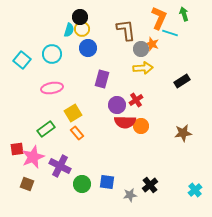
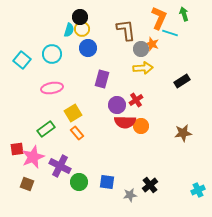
green circle: moved 3 px left, 2 px up
cyan cross: moved 3 px right; rotated 16 degrees clockwise
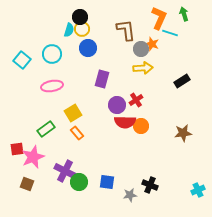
pink ellipse: moved 2 px up
purple cross: moved 5 px right, 5 px down
black cross: rotated 28 degrees counterclockwise
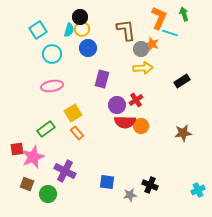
cyan square: moved 16 px right, 30 px up; rotated 18 degrees clockwise
green circle: moved 31 px left, 12 px down
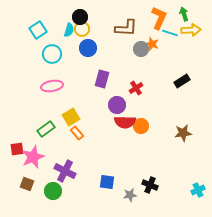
brown L-shape: moved 2 px up; rotated 100 degrees clockwise
yellow arrow: moved 48 px right, 38 px up
red cross: moved 12 px up
yellow square: moved 2 px left, 4 px down
green circle: moved 5 px right, 3 px up
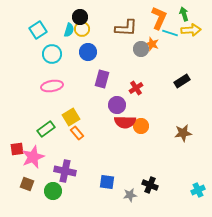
blue circle: moved 4 px down
purple cross: rotated 15 degrees counterclockwise
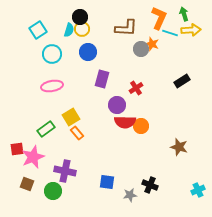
brown star: moved 4 px left, 14 px down; rotated 24 degrees clockwise
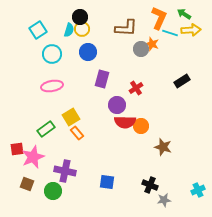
green arrow: rotated 40 degrees counterclockwise
brown star: moved 16 px left
gray star: moved 34 px right, 5 px down
